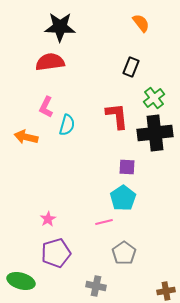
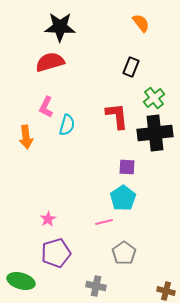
red semicircle: rotated 8 degrees counterclockwise
orange arrow: rotated 110 degrees counterclockwise
brown cross: rotated 24 degrees clockwise
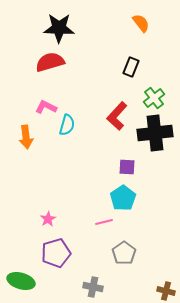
black star: moved 1 px left, 1 px down
pink L-shape: rotated 90 degrees clockwise
red L-shape: rotated 132 degrees counterclockwise
gray cross: moved 3 px left, 1 px down
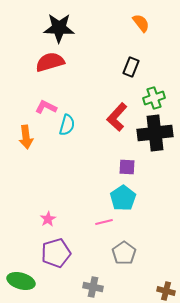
green cross: rotated 20 degrees clockwise
red L-shape: moved 1 px down
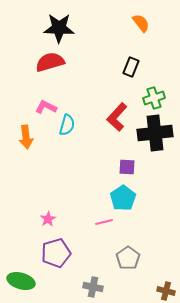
gray pentagon: moved 4 px right, 5 px down
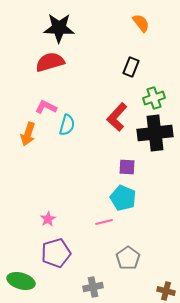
orange arrow: moved 2 px right, 3 px up; rotated 25 degrees clockwise
cyan pentagon: rotated 15 degrees counterclockwise
gray cross: rotated 24 degrees counterclockwise
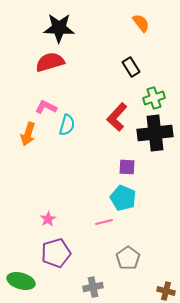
black rectangle: rotated 54 degrees counterclockwise
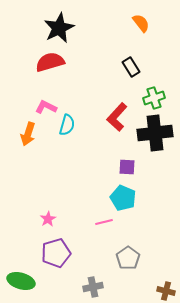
black star: rotated 28 degrees counterclockwise
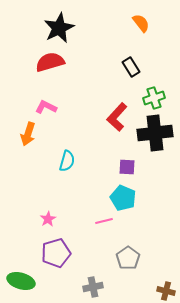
cyan semicircle: moved 36 px down
pink line: moved 1 px up
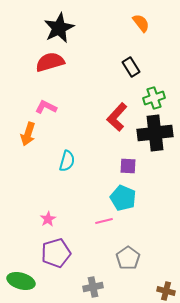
purple square: moved 1 px right, 1 px up
